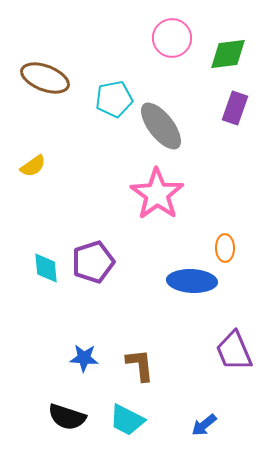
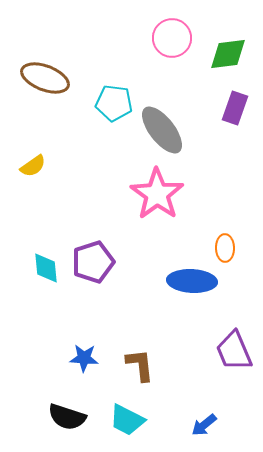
cyan pentagon: moved 4 px down; rotated 18 degrees clockwise
gray ellipse: moved 1 px right, 4 px down
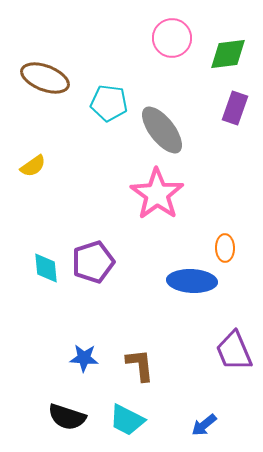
cyan pentagon: moved 5 px left
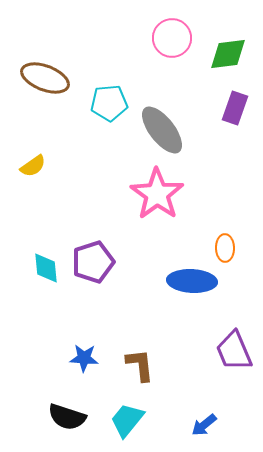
cyan pentagon: rotated 12 degrees counterclockwise
cyan trapezoid: rotated 102 degrees clockwise
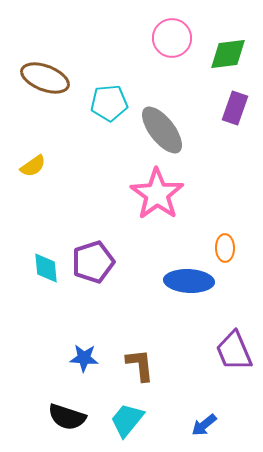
blue ellipse: moved 3 px left
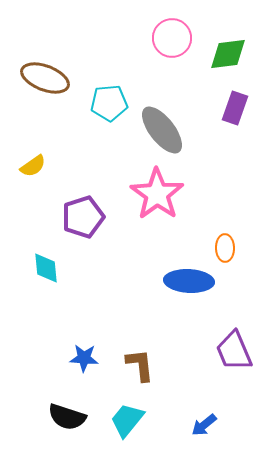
purple pentagon: moved 10 px left, 45 px up
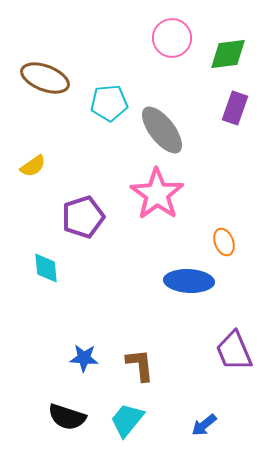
orange ellipse: moved 1 px left, 6 px up; rotated 20 degrees counterclockwise
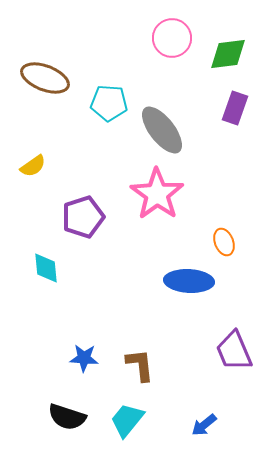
cyan pentagon: rotated 9 degrees clockwise
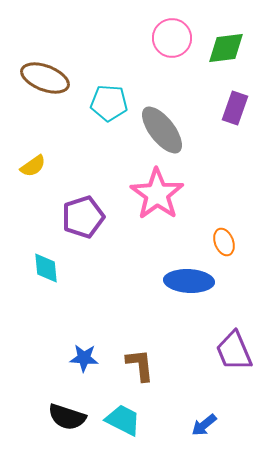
green diamond: moved 2 px left, 6 px up
cyan trapezoid: moved 4 px left; rotated 78 degrees clockwise
